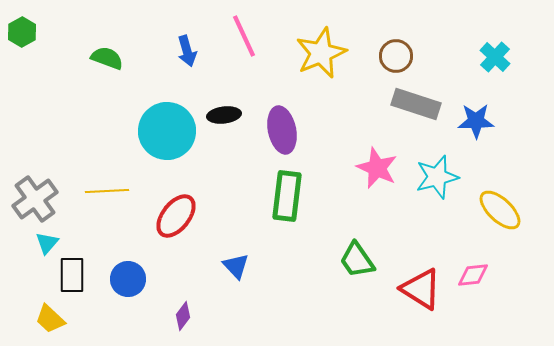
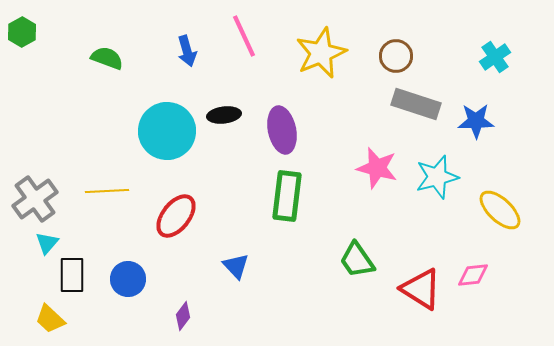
cyan cross: rotated 12 degrees clockwise
pink star: rotated 9 degrees counterclockwise
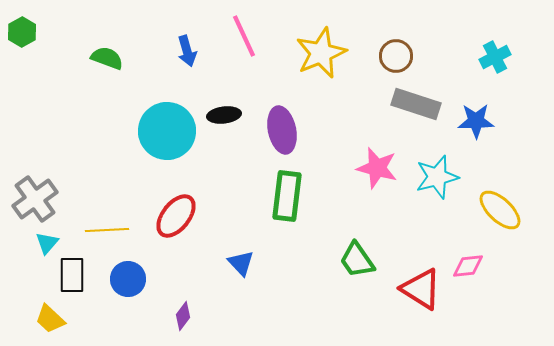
cyan cross: rotated 8 degrees clockwise
yellow line: moved 39 px down
blue triangle: moved 5 px right, 3 px up
pink diamond: moved 5 px left, 9 px up
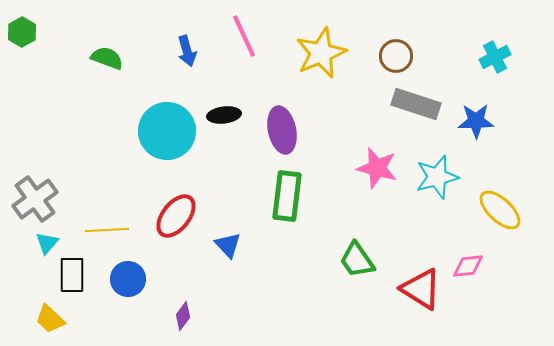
blue triangle: moved 13 px left, 18 px up
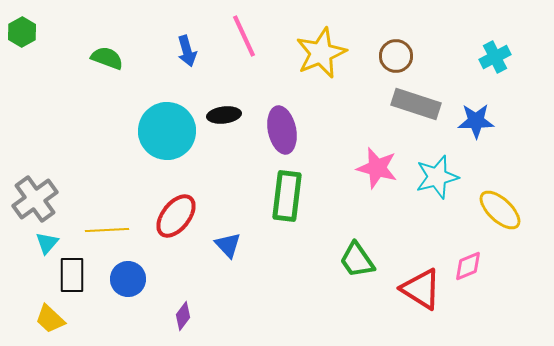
pink diamond: rotated 16 degrees counterclockwise
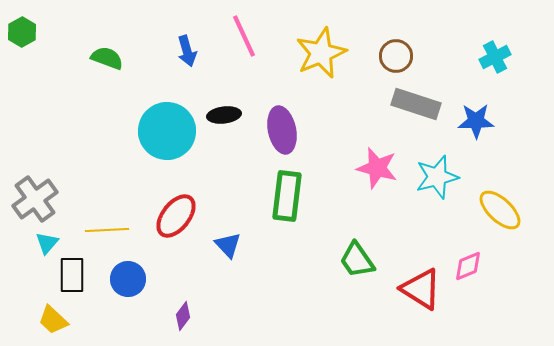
yellow trapezoid: moved 3 px right, 1 px down
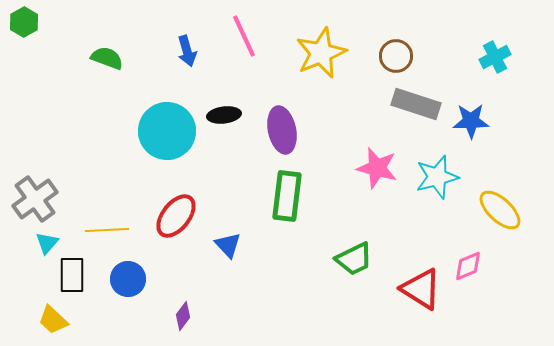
green hexagon: moved 2 px right, 10 px up
blue star: moved 5 px left
green trapezoid: moved 3 px left, 1 px up; rotated 81 degrees counterclockwise
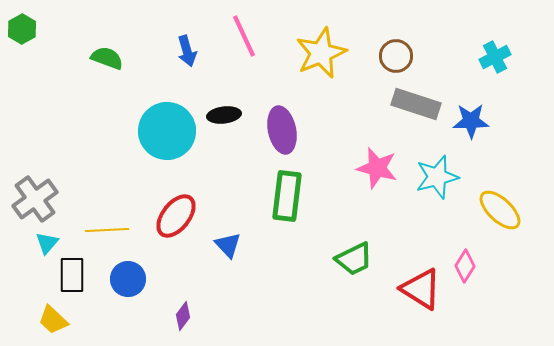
green hexagon: moved 2 px left, 7 px down
pink diamond: moved 3 px left; rotated 36 degrees counterclockwise
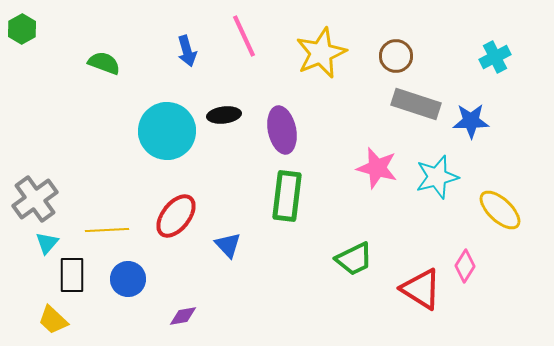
green semicircle: moved 3 px left, 5 px down
purple diamond: rotated 44 degrees clockwise
